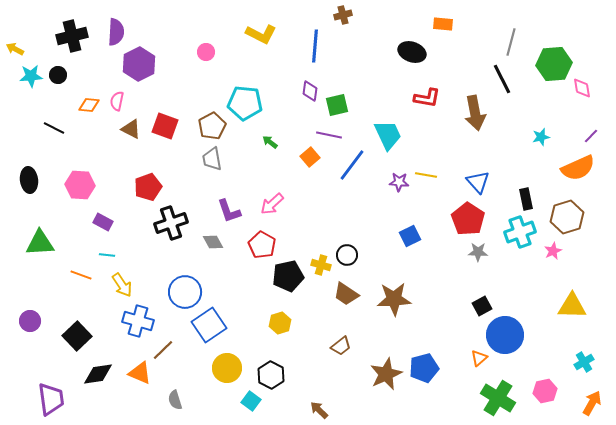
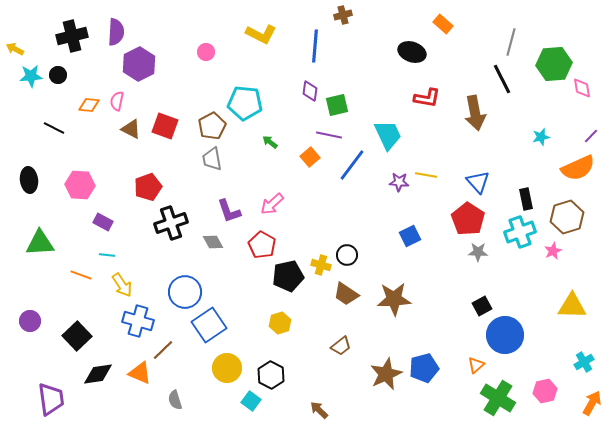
orange rectangle at (443, 24): rotated 36 degrees clockwise
orange triangle at (479, 358): moved 3 px left, 7 px down
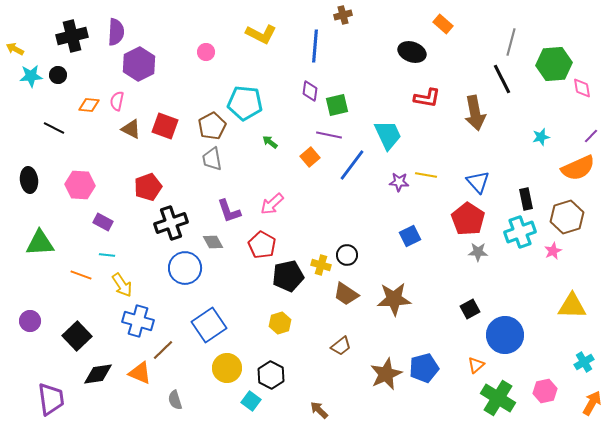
blue circle at (185, 292): moved 24 px up
black square at (482, 306): moved 12 px left, 3 px down
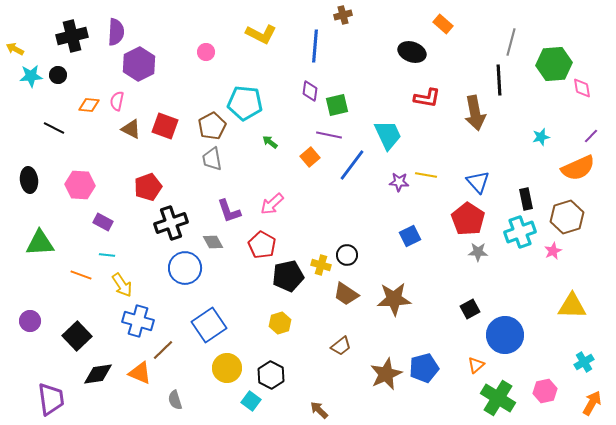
black line at (502, 79): moved 3 px left, 1 px down; rotated 24 degrees clockwise
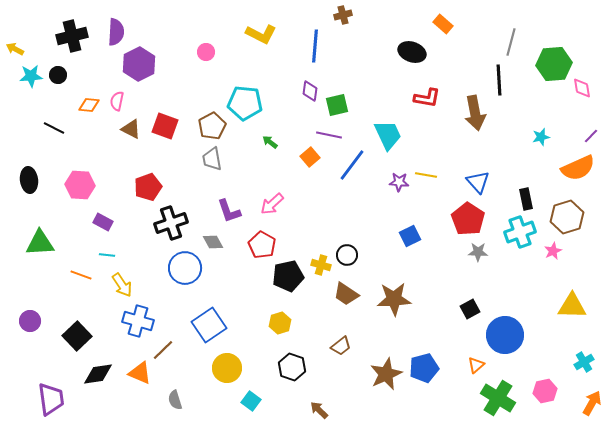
black hexagon at (271, 375): moved 21 px right, 8 px up; rotated 8 degrees counterclockwise
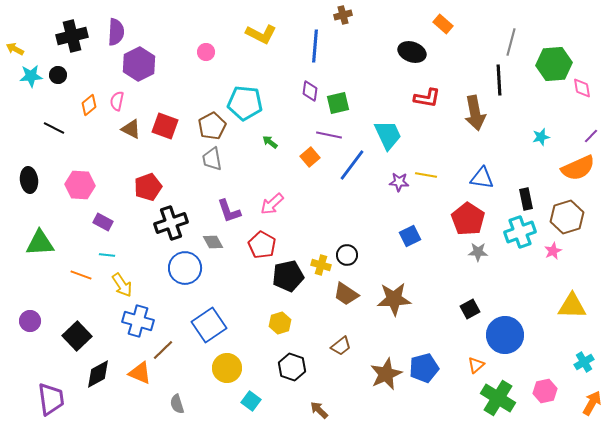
orange diamond at (89, 105): rotated 45 degrees counterclockwise
green square at (337, 105): moved 1 px right, 2 px up
blue triangle at (478, 182): moved 4 px right, 4 px up; rotated 40 degrees counterclockwise
black diamond at (98, 374): rotated 20 degrees counterclockwise
gray semicircle at (175, 400): moved 2 px right, 4 px down
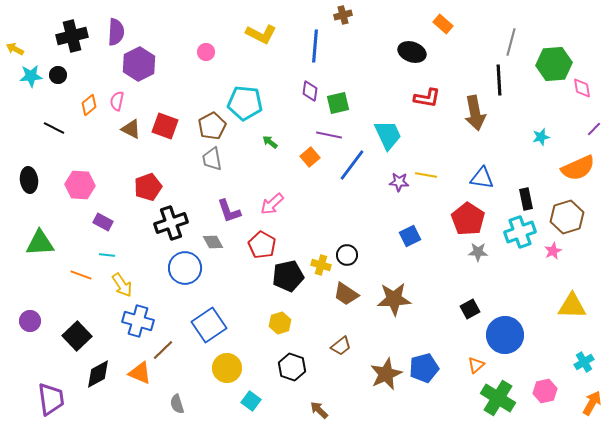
purple line at (591, 136): moved 3 px right, 7 px up
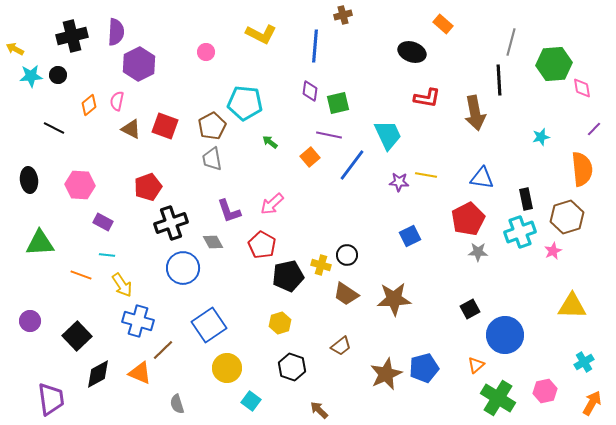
orange semicircle at (578, 168): moved 4 px right, 1 px down; rotated 72 degrees counterclockwise
red pentagon at (468, 219): rotated 12 degrees clockwise
blue circle at (185, 268): moved 2 px left
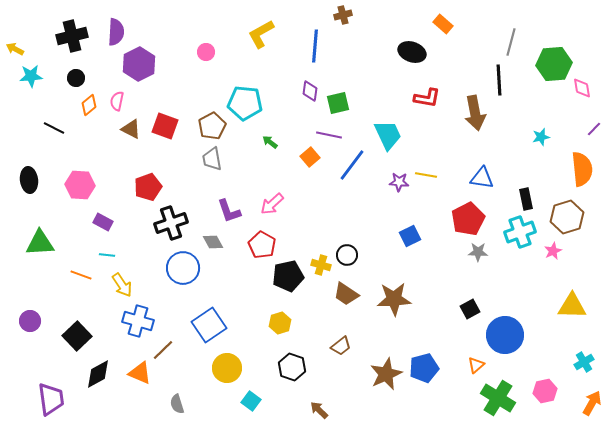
yellow L-shape at (261, 34): rotated 124 degrees clockwise
black circle at (58, 75): moved 18 px right, 3 px down
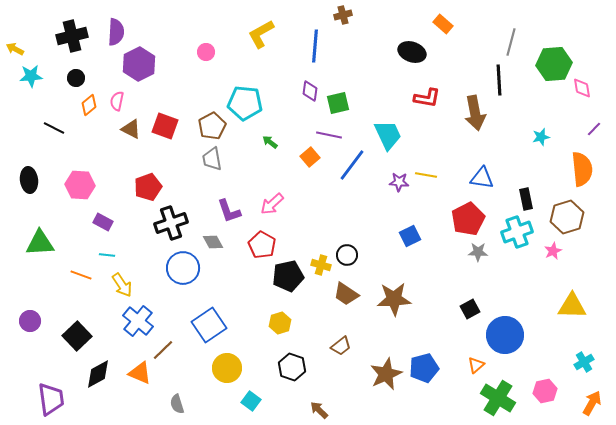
cyan cross at (520, 232): moved 3 px left
blue cross at (138, 321): rotated 24 degrees clockwise
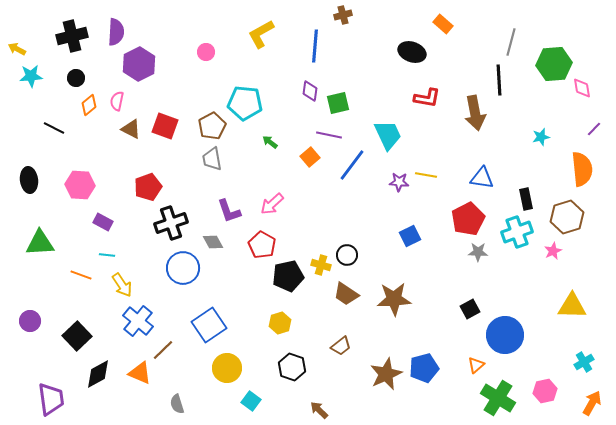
yellow arrow at (15, 49): moved 2 px right
